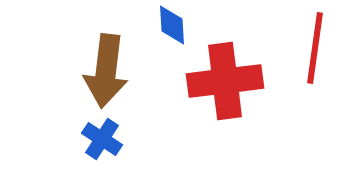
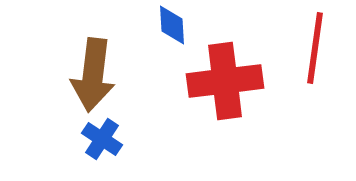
brown arrow: moved 13 px left, 4 px down
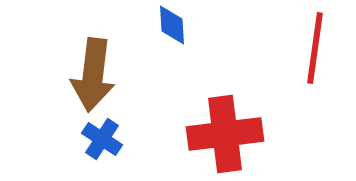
red cross: moved 53 px down
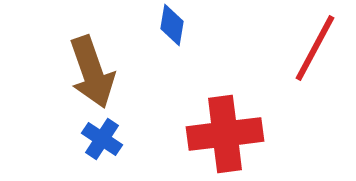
blue diamond: rotated 12 degrees clockwise
red line: rotated 20 degrees clockwise
brown arrow: moved 1 px left, 3 px up; rotated 26 degrees counterclockwise
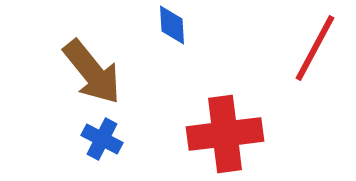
blue diamond: rotated 12 degrees counterclockwise
brown arrow: rotated 20 degrees counterclockwise
blue cross: rotated 6 degrees counterclockwise
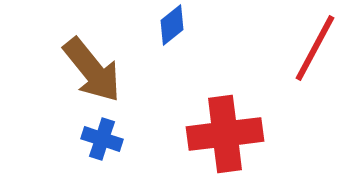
blue diamond: rotated 54 degrees clockwise
brown arrow: moved 2 px up
blue cross: rotated 9 degrees counterclockwise
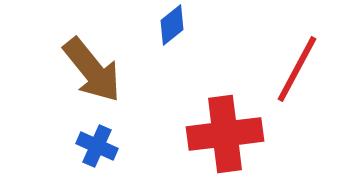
red line: moved 18 px left, 21 px down
blue cross: moved 5 px left, 7 px down; rotated 6 degrees clockwise
